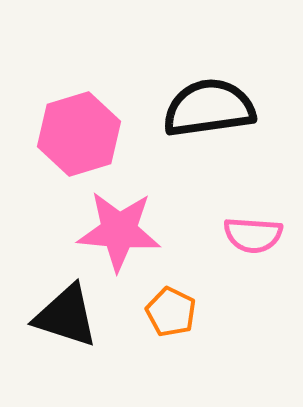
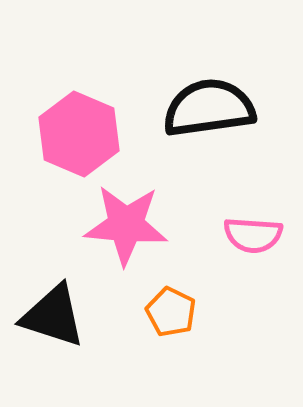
pink hexagon: rotated 20 degrees counterclockwise
pink star: moved 7 px right, 6 px up
black triangle: moved 13 px left
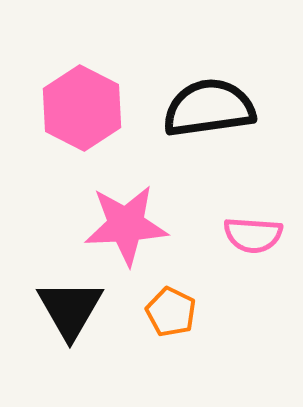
pink hexagon: moved 3 px right, 26 px up; rotated 4 degrees clockwise
pink star: rotated 8 degrees counterclockwise
black triangle: moved 17 px right, 7 px up; rotated 42 degrees clockwise
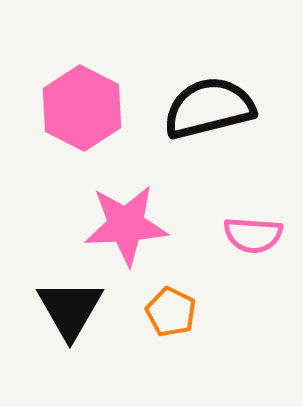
black semicircle: rotated 6 degrees counterclockwise
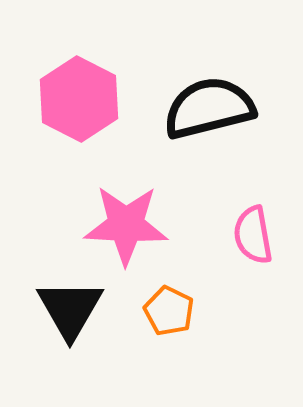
pink hexagon: moved 3 px left, 9 px up
pink star: rotated 6 degrees clockwise
pink semicircle: rotated 76 degrees clockwise
orange pentagon: moved 2 px left, 1 px up
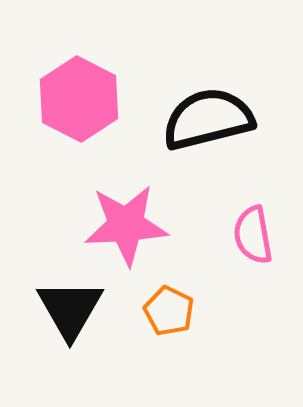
black semicircle: moved 1 px left, 11 px down
pink star: rotated 6 degrees counterclockwise
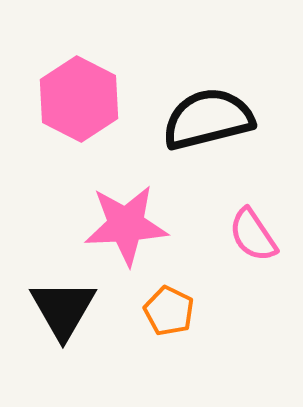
pink semicircle: rotated 24 degrees counterclockwise
black triangle: moved 7 px left
